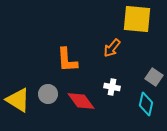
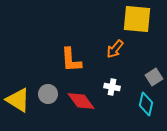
orange arrow: moved 3 px right, 1 px down
orange L-shape: moved 4 px right
gray square: rotated 24 degrees clockwise
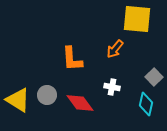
orange L-shape: moved 1 px right, 1 px up
gray square: rotated 12 degrees counterclockwise
gray circle: moved 1 px left, 1 px down
red diamond: moved 1 px left, 2 px down
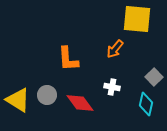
orange L-shape: moved 4 px left
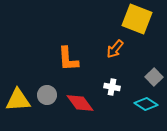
yellow square: rotated 16 degrees clockwise
yellow triangle: rotated 36 degrees counterclockwise
cyan diamond: rotated 70 degrees counterclockwise
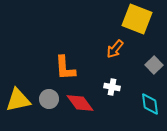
orange L-shape: moved 3 px left, 9 px down
gray square: moved 12 px up
gray circle: moved 2 px right, 4 px down
yellow triangle: rotated 8 degrees counterclockwise
cyan diamond: moved 4 px right; rotated 50 degrees clockwise
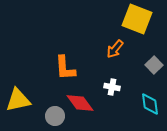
gray circle: moved 6 px right, 17 px down
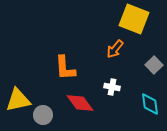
yellow square: moved 3 px left
gray circle: moved 12 px left, 1 px up
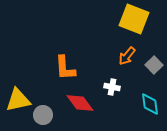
orange arrow: moved 12 px right, 7 px down
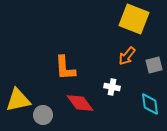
gray square: rotated 30 degrees clockwise
